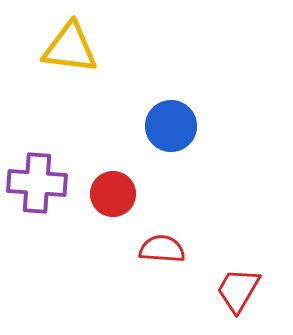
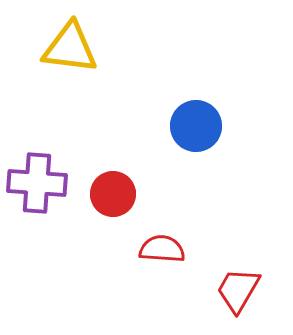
blue circle: moved 25 px right
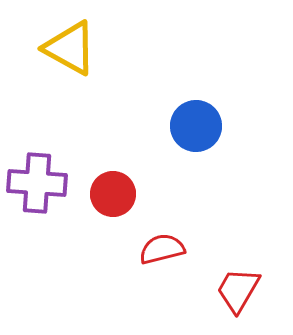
yellow triangle: rotated 22 degrees clockwise
red semicircle: rotated 18 degrees counterclockwise
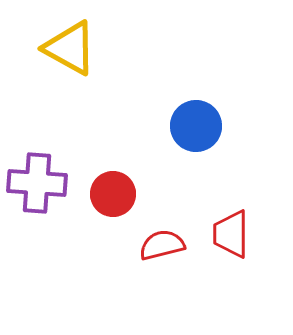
red semicircle: moved 4 px up
red trapezoid: moved 7 px left, 56 px up; rotated 30 degrees counterclockwise
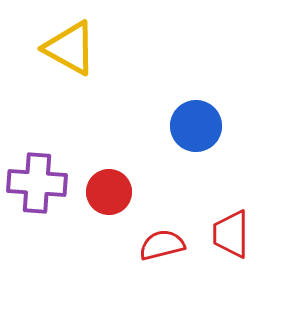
red circle: moved 4 px left, 2 px up
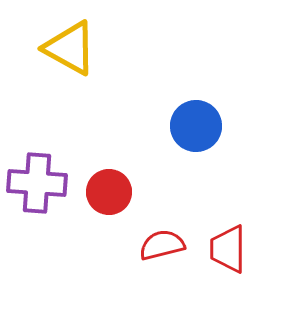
red trapezoid: moved 3 px left, 15 px down
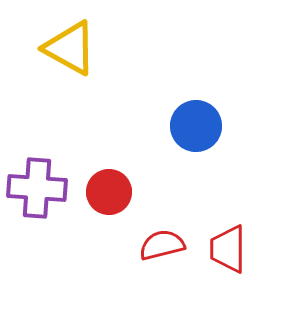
purple cross: moved 5 px down
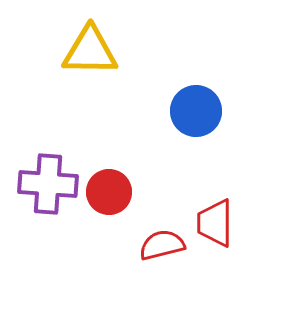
yellow triangle: moved 20 px right, 3 px down; rotated 28 degrees counterclockwise
blue circle: moved 15 px up
purple cross: moved 11 px right, 4 px up
red trapezoid: moved 13 px left, 26 px up
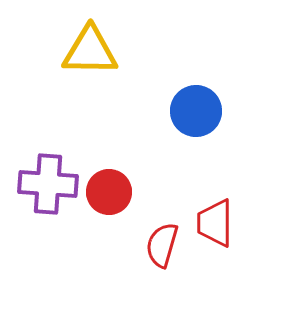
red semicircle: rotated 60 degrees counterclockwise
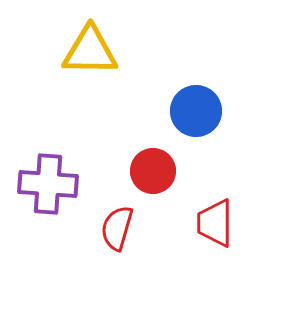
red circle: moved 44 px right, 21 px up
red semicircle: moved 45 px left, 17 px up
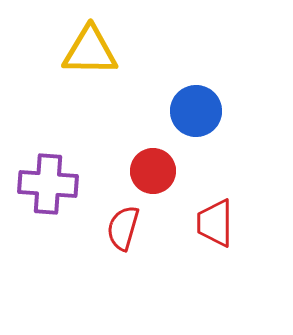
red semicircle: moved 6 px right
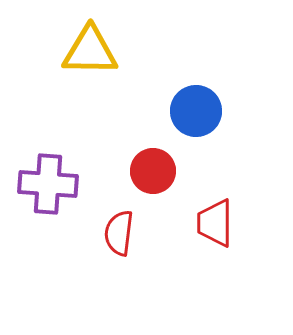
red semicircle: moved 4 px left, 5 px down; rotated 9 degrees counterclockwise
